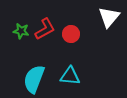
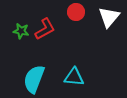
red circle: moved 5 px right, 22 px up
cyan triangle: moved 4 px right, 1 px down
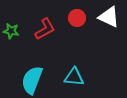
red circle: moved 1 px right, 6 px down
white triangle: rotated 45 degrees counterclockwise
green star: moved 10 px left
cyan semicircle: moved 2 px left, 1 px down
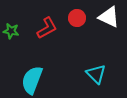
red L-shape: moved 2 px right, 1 px up
cyan triangle: moved 22 px right, 3 px up; rotated 40 degrees clockwise
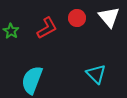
white triangle: rotated 25 degrees clockwise
green star: rotated 21 degrees clockwise
